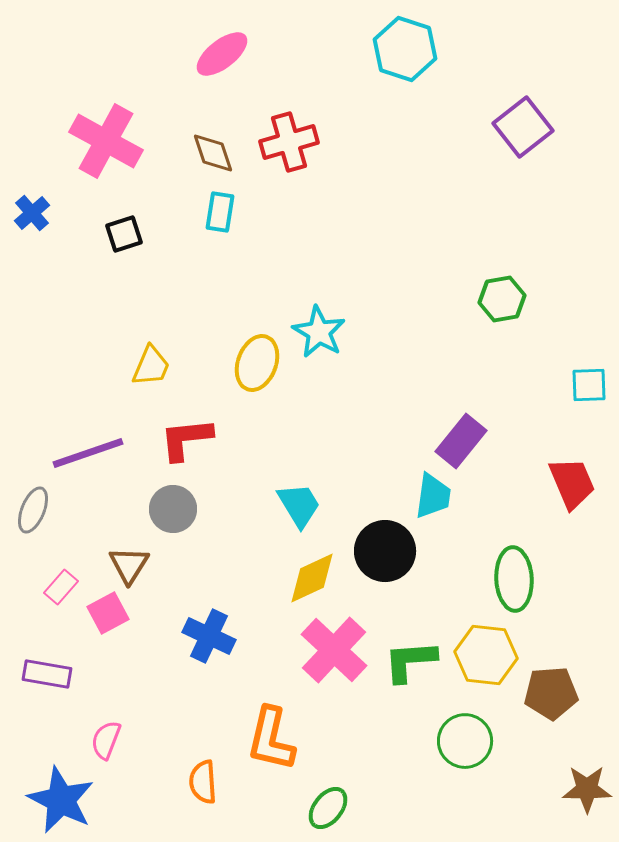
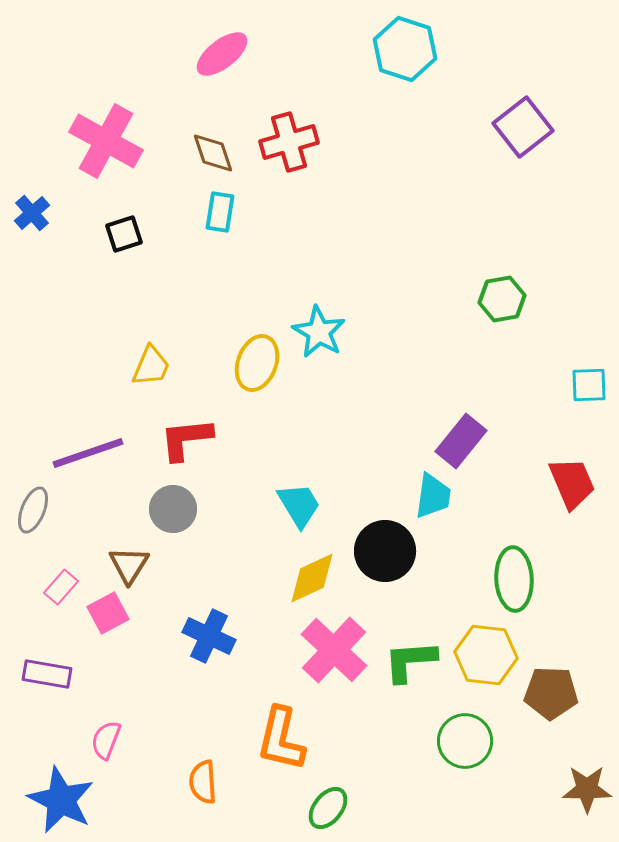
brown pentagon at (551, 693): rotated 6 degrees clockwise
orange L-shape at (271, 739): moved 10 px right
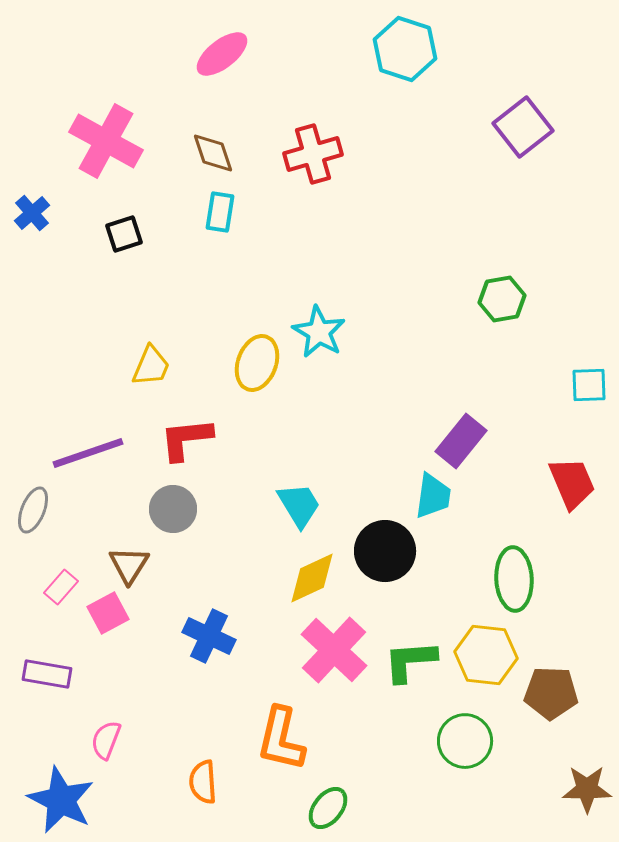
red cross at (289, 142): moved 24 px right, 12 px down
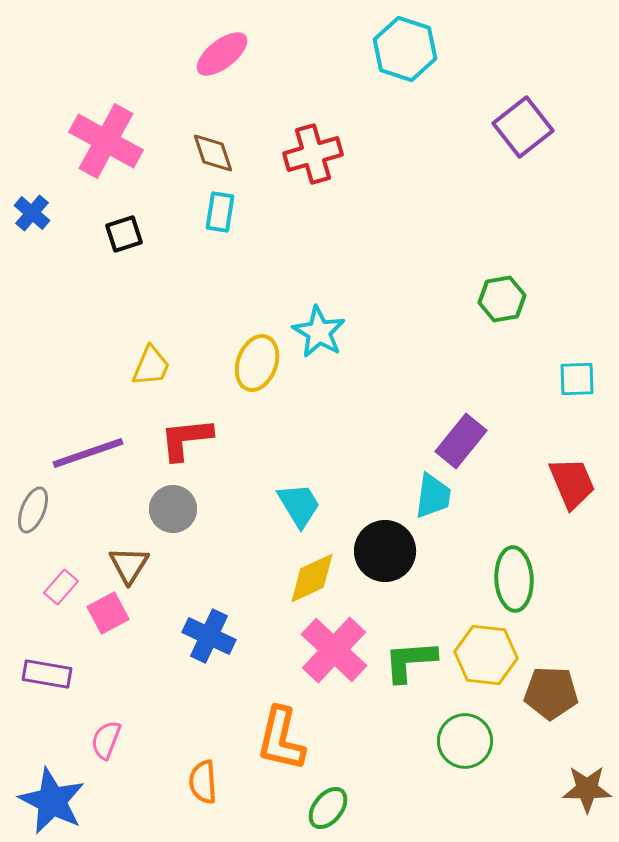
blue cross at (32, 213): rotated 9 degrees counterclockwise
cyan square at (589, 385): moved 12 px left, 6 px up
blue star at (61, 800): moved 9 px left, 1 px down
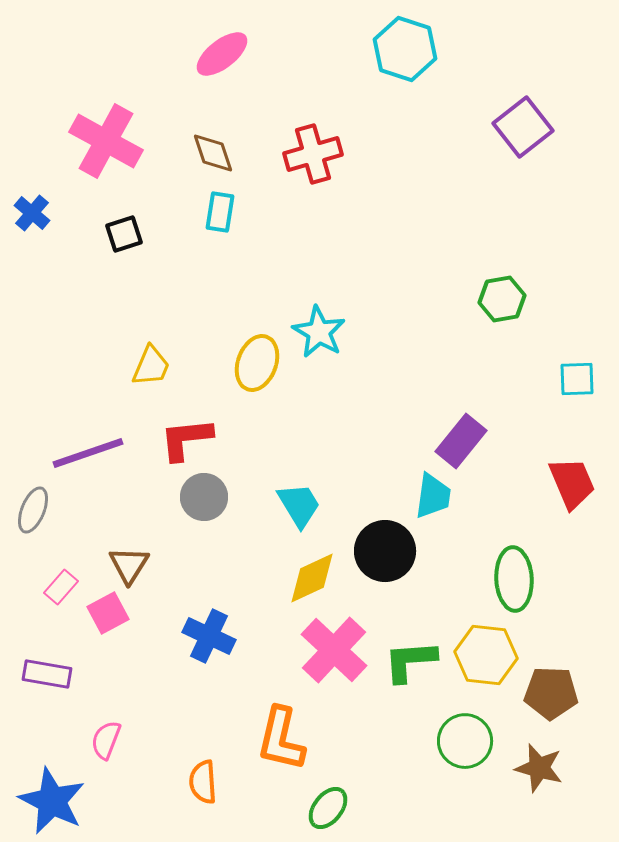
gray circle at (173, 509): moved 31 px right, 12 px up
brown star at (587, 789): moved 48 px left, 21 px up; rotated 15 degrees clockwise
